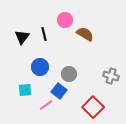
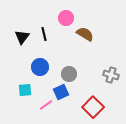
pink circle: moved 1 px right, 2 px up
gray cross: moved 1 px up
blue square: moved 2 px right, 1 px down; rotated 28 degrees clockwise
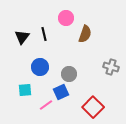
brown semicircle: rotated 78 degrees clockwise
gray cross: moved 8 px up
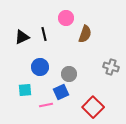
black triangle: rotated 28 degrees clockwise
pink line: rotated 24 degrees clockwise
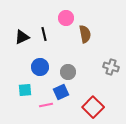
brown semicircle: rotated 30 degrees counterclockwise
gray circle: moved 1 px left, 2 px up
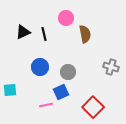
black triangle: moved 1 px right, 5 px up
cyan square: moved 15 px left
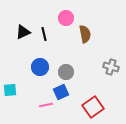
gray circle: moved 2 px left
red square: rotated 10 degrees clockwise
